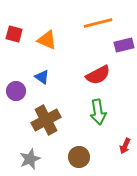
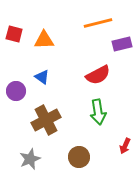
orange triangle: moved 3 px left; rotated 25 degrees counterclockwise
purple rectangle: moved 2 px left, 1 px up
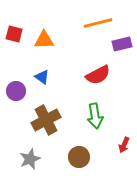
green arrow: moved 3 px left, 4 px down
red arrow: moved 1 px left, 1 px up
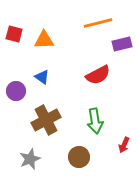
green arrow: moved 5 px down
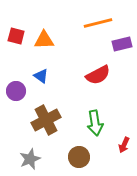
red square: moved 2 px right, 2 px down
blue triangle: moved 1 px left, 1 px up
green arrow: moved 2 px down
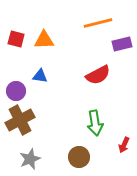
red square: moved 3 px down
blue triangle: moved 1 px left; rotated 28 degrees counterclockwise
brown cross: moved 26 px left
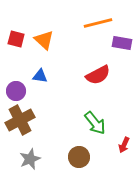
orange triangle: rotated 45 degrees clockwise
purple rectangle: moved 1 px up; rotated 24 degrees clockwise
green arrow: rotated 30 degrees counterclockwise
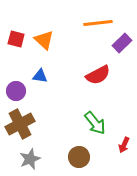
orange line: rotated 8 degrees clockwise
purple rectangle: rotated 54 degrees counterclockwise
brown cross: moved 4 px down
